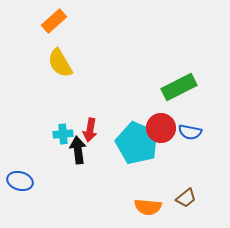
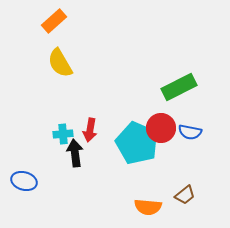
black arrow: moved 3 px left, 3 px down
blue ellipse: moved 4 px right
brown trapezoid: moved 1 px left, 3 px up
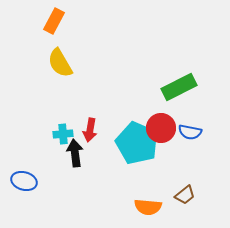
orange rectangle: rotated 20 degrees counterclockwise
